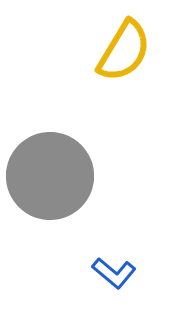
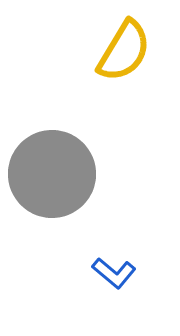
gray circle: moved 2 px right, 2 px up
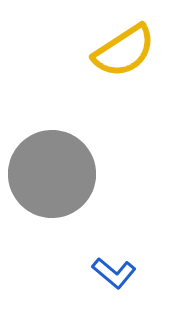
yellow semicircle: rotated 26 degrees clockwise
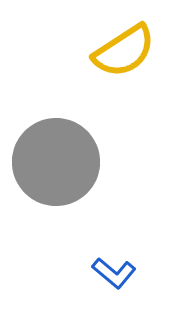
gray circle: moved 4 px right, 12 px up
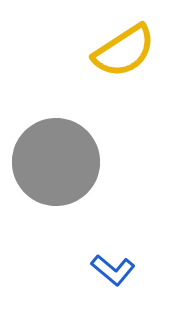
blue L-shape: moved 1 px left, 3 px up
